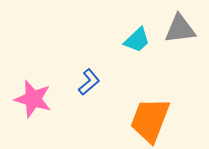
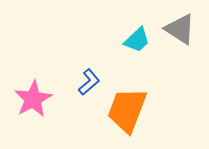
gray triangle: rotated 40 degrees clockwise
pink star: rotated 27 degrees clockwise
orange trapezoid: moved 23 px left, 10 px up
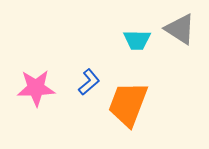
cyan trapezoid: rotated 44 degrees clockwise
pink star: moved 3 px right, 11 px up; rotated 27 degrees clockwise
orange trapezoid: moved 1 px right, 6 px up
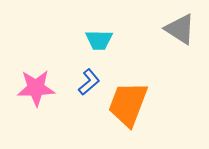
cyan trapezoid: moved 38 px left
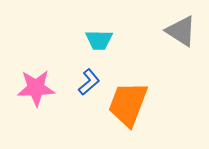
gray triangle: moved 1 px right, 2 px down
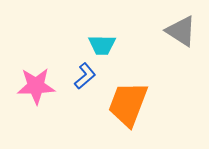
cyan trapezoid: moved 3 px right, 5 px down
blue L-shape: moved 4 px left, 6 px up
pink star: moved 2 px up
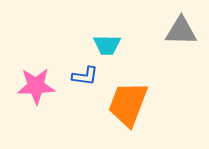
gray triangle: rotated 32 degrees counterclockwise
cyan trapezoid: moved 5 px right
blue L-shape: rotated 48 degrees clockwise
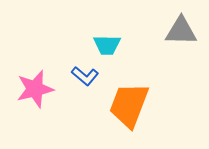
blue L-shape: rotated 32 degrees clockwise
pink star: moved 1 px left, 3 px down; rotated 12 degrees counterclockwise
orange trapezoid: moved 1 px right, 1 px down
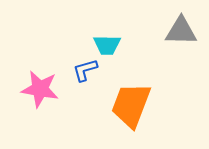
blue L-shape: moved 6 px up; rotated 124 degrees clockwise
pink star: moved 5 px right; rotated 24 degrees clockwise
orange trapezoid: moved 2 px right
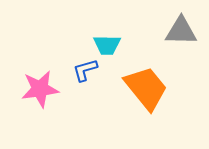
pink star: rotated 18 degrees counterclockwise
orange trapezoid: moved 15 px right, 17 px up; rotated 120 degrees clockwise
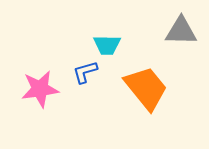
blue L-shape: moved 2 px down
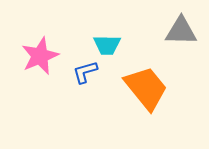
pink star: moved 33 px up; rotated 15 degrees counterclockwise
